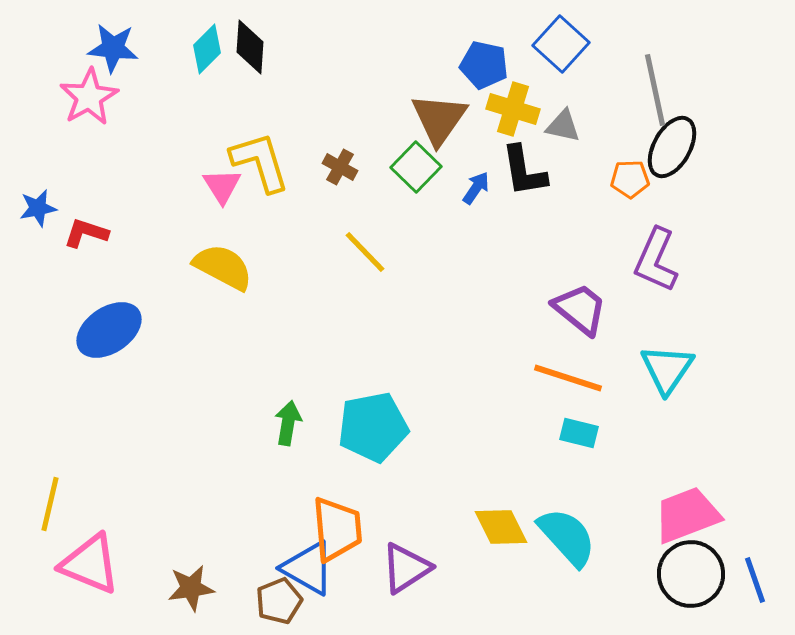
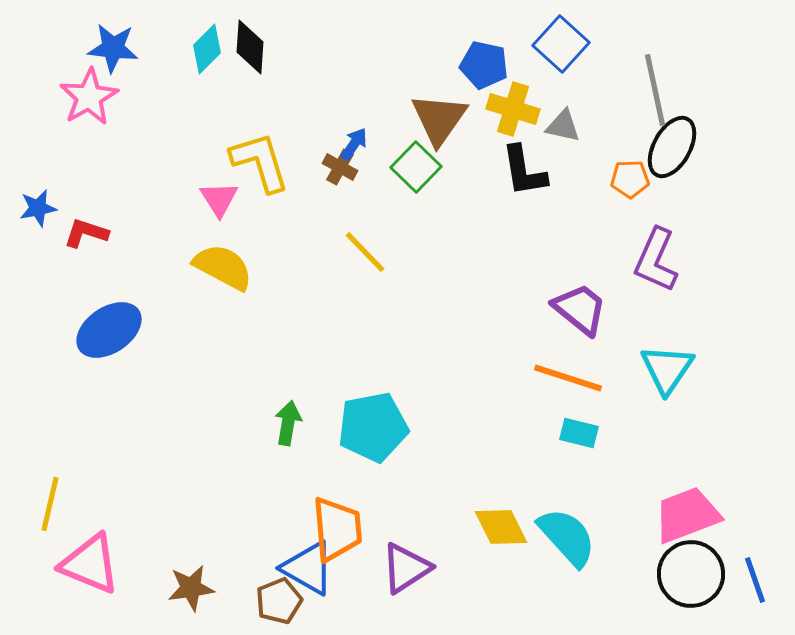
pink triangle at (222, 186): moved 3 px left, 13 px down
blue arrow at (476, 188): moved 122 px left, 44 px up
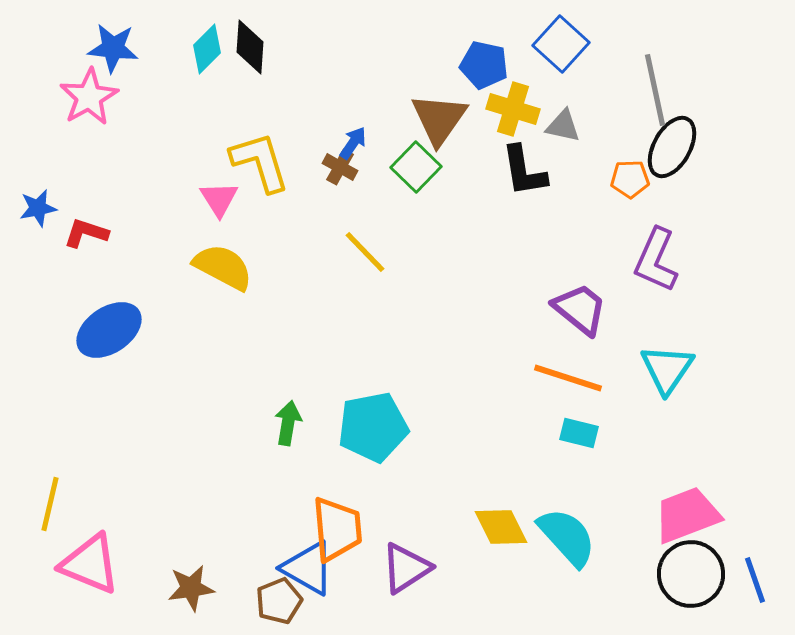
blue arrow at (354, 144): moved 1 px left, 1 px up
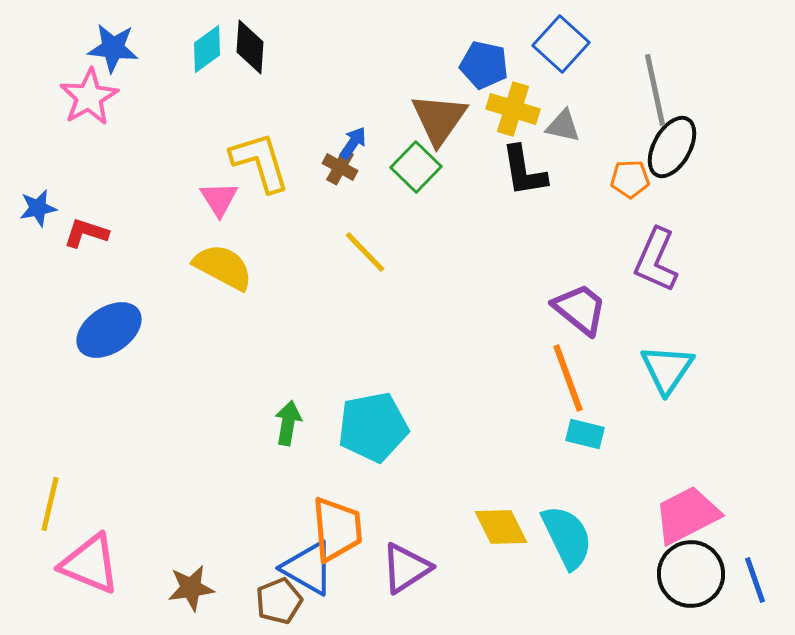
cyan diamond at (207, 49): rotated 9 degrees clockwise
orange line at (568, 378): rotated 52 degrees clockwise
cyan rectangle at (579, 433): moved 6 px right, 1 px down
pink trapezoid at (687, 515): rotated 6 degrees counterclockwise
cyan semicircle at (567, 537): rotated 16 degrees clockwise
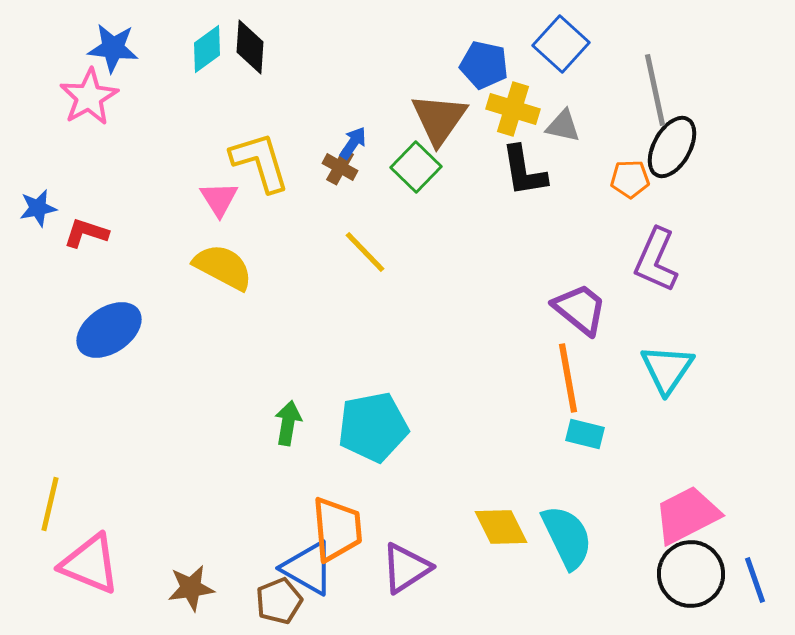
orange line at (568, 378): rotated 10 degrees clockwise
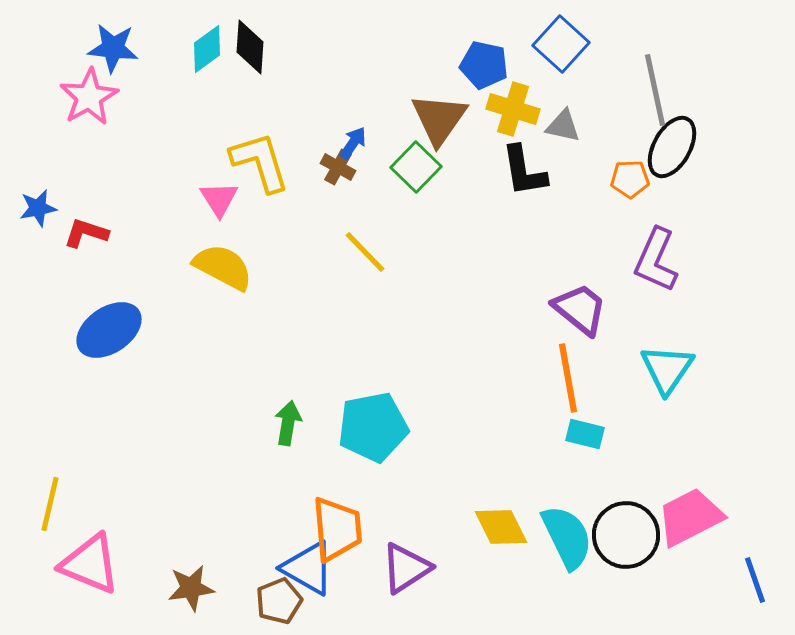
brown cross at (340, 167): moved 2 px left
pink trapezoid at (687, 515): moved 3 px right, 2 px down
black circle at (691, 574): moved 65 px left, 39 px up
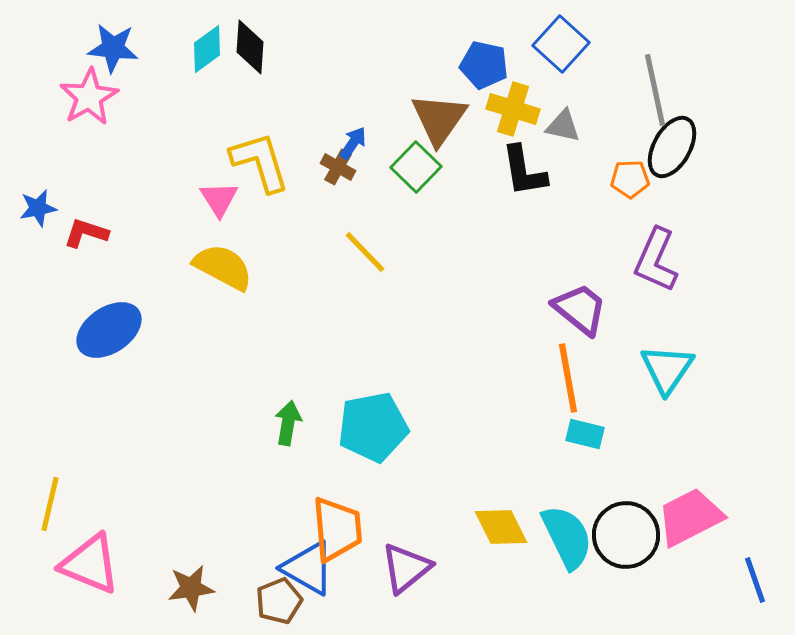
purple triangle at (406, 568): rotated 6 degrees counterclockwise
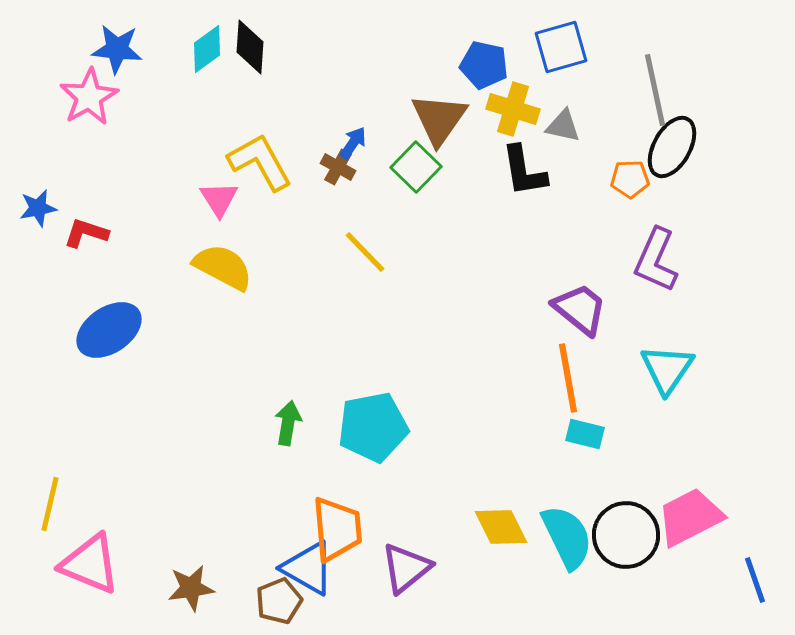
blue square at (561, 44): moved 3 px down; rotated 32 degrees clockwise
blue star at (113, 48): moved 4 px right, 1 px down
yellow L-shape at (260, 162): rotated 12 degrees counterclockwise
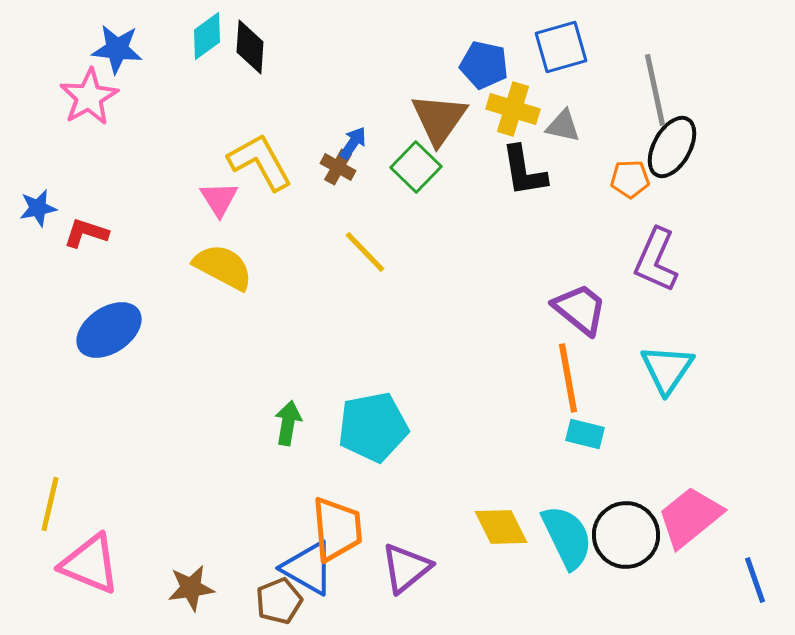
cyan diamond at (207, 49): moved 13 px up
pink trapezoid at (690, 517): rotated 12 degrees counterclockwise
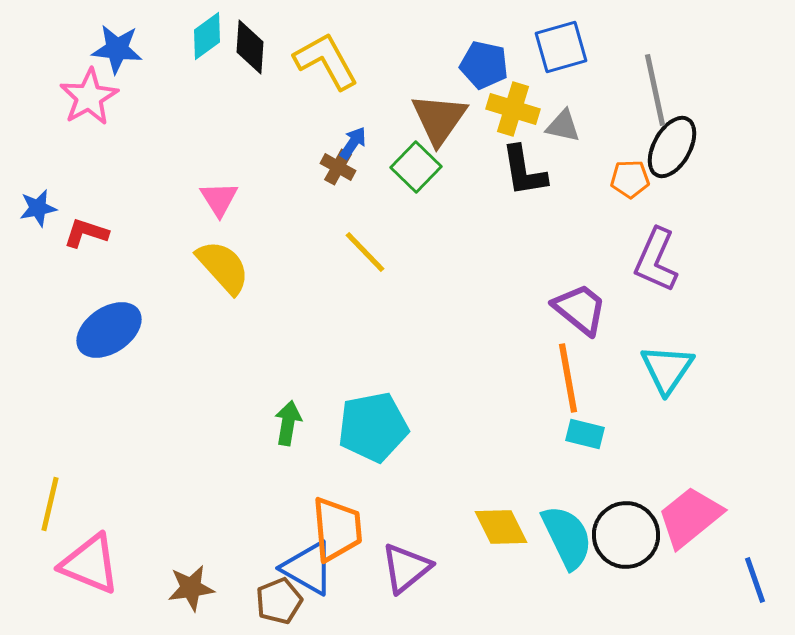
yellow L-shape at (260, 162): moved 66 px right, 101 px up
yellow semicircle at (223, 267): rotated 20 degrees clockwise
